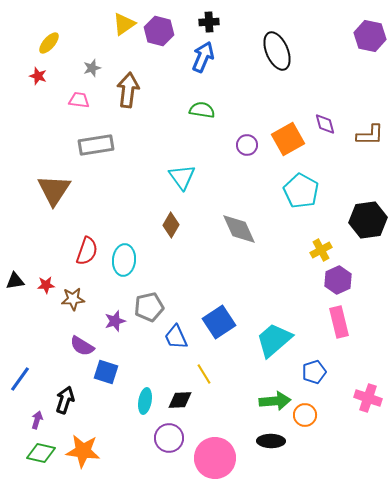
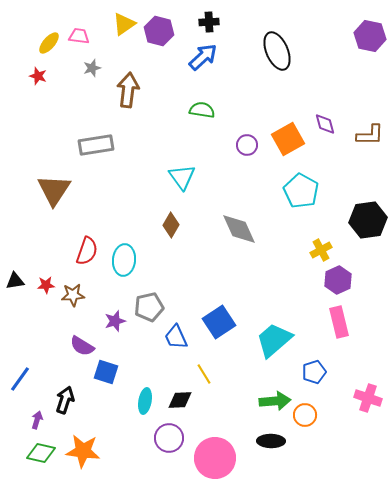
blue arrow at (203, 57): rotated 24 degrees clockwise
pink trapezoid at (79, 100): moved 64 px up
brown star at (73, 299): moved 4 px up
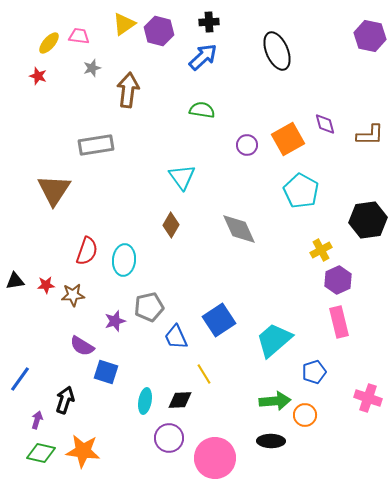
blue square at (219, 322): moved 2 px up
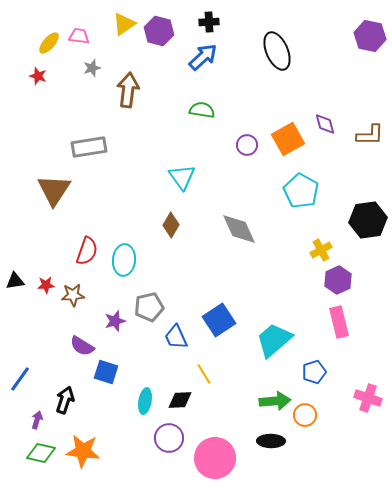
gray rectangle at (96, 145): moved 7 px left, 2 px down
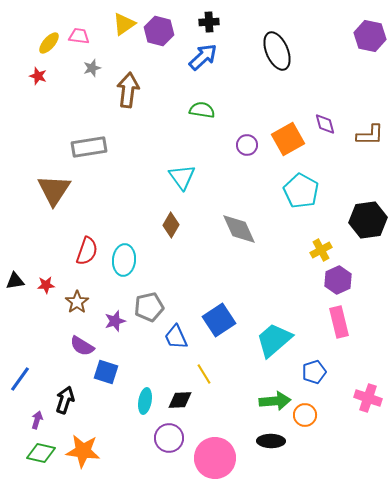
brown star at (73, 295): moved 4 px right, 7 px down; rotated 30 degrees counterclockwise
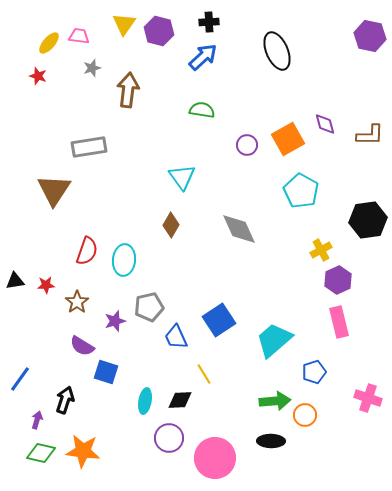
yellow triangle at (124, 24): rotated 20 degrees counterclockwise
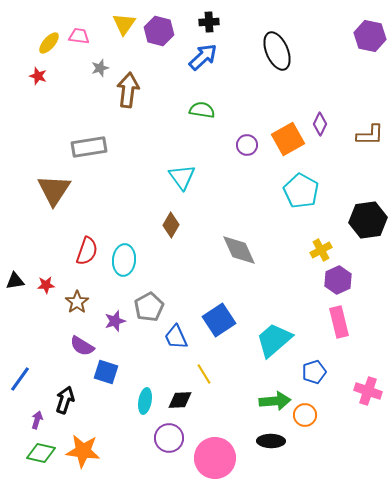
gray star at (92, 68): moved 8 px right
purple diamond at (325, 124): moved 5 px left; rotated 40 degrees clockwise
gray diamond at (239, 229): moved 21 px down
gray pentagon at (149, 307): rotated 16 degrees counterclockwise
pink cross at (368, 398): moved 7 px up
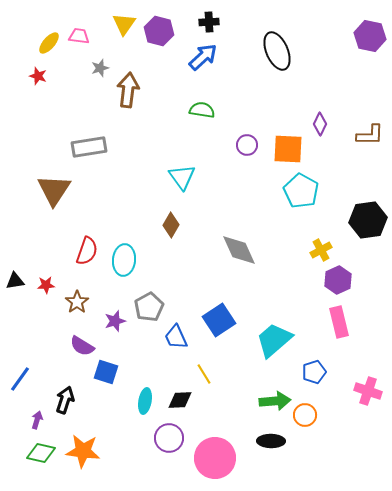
orange square at (288, 139): moved 10 px down; rotated 32 degrees clockwise
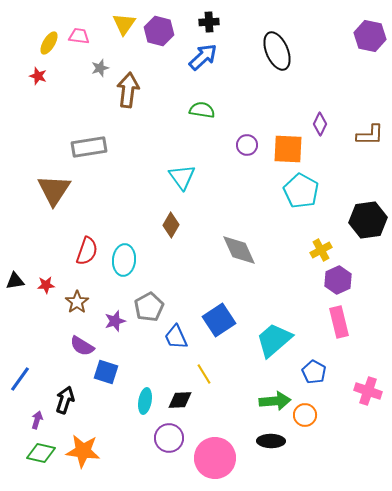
yellow ellipse at (49, 43): rotated 10 degrees counterclockwise
blue pentagon at (314, 372): rotated 25 degrees counterclockwise
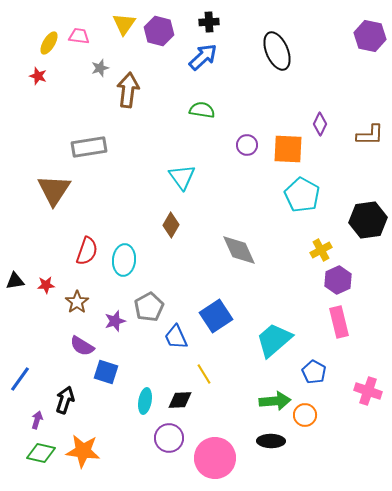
cyan pentagon at (301, 191): moved 1 px right, 4 px down
blue square at (219, 320): moved 3 px left, 4 px up
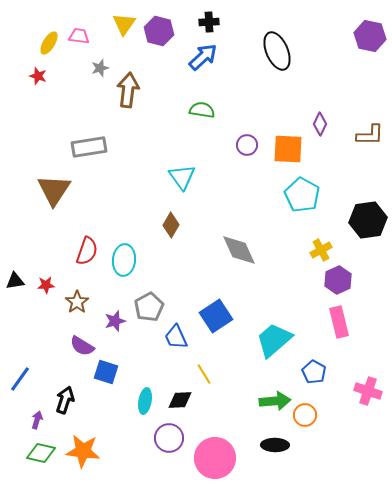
black ellipse at (271, 441): moved 4 px right, 4 px down
